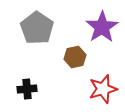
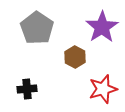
brown hexagon: rotated 20 degrees counterclockwise
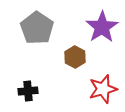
black cross: moved 1 px right, 2 px down
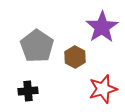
gray pentagon: moved 18 px down
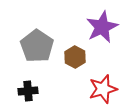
purple star: rotated 8 degrees clockwise
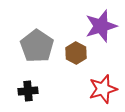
purple star: moved 1 px left, 1 px up; rotated 8 degrees clockwise
brown hexagon: moved 1 px right, 4 px up
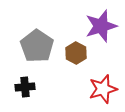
black cross: moved 3 px left, 4 px up
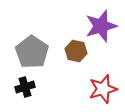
gray pentagon: moved 5 px left, 6 px down
brown hexagon: moved 2 px up; rotated 15 degrees counterclockwise
black cross: rotated 12 degrees counterclockwise
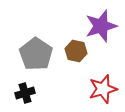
gray pentagon: moved 4 px right, 2 px down
black cross: moved 6 px down
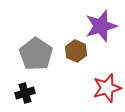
brown hexagon: rotated 10 degrees clockwise
red star: moved 4 px right, 1 px up
